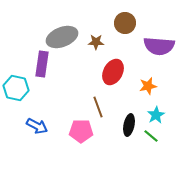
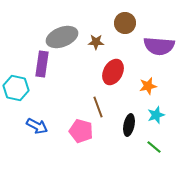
cyan star: rotated 12 degrees clockwise
pink pentagon: rotated 15 degrees clockwise
green line: moved 3 px right, 11 px down
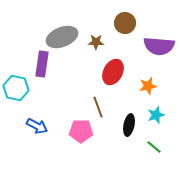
pink pentagon: rotated 15 degrees counterclockwise
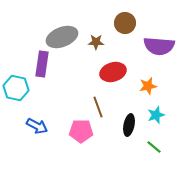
red ellipse: rotated 45 degrees clockwise
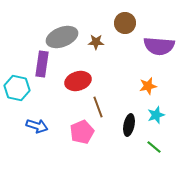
red ellipse: moved 35 px left, 9 px down
cyan hexagon: moved 1 px right
blue arrow: rotated 10 degrees counterclockwise
pink pentagon: moved 1 px right, 1 px down; rotated 25 degrees counterclockwise
